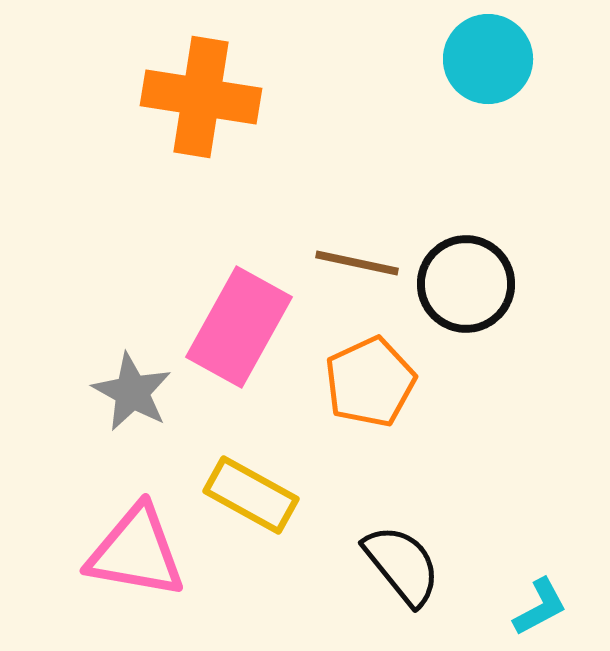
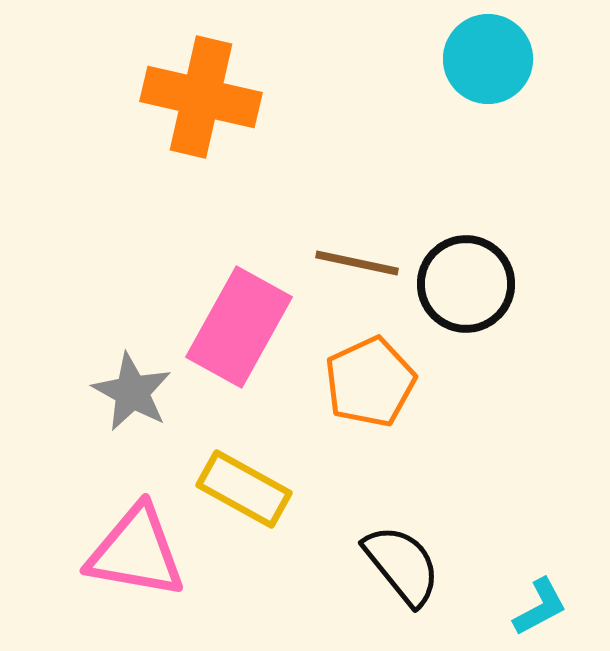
orange cross: rotated 4 degrees clockwise
yellow rectangle: moved 7 px left, 6 px up
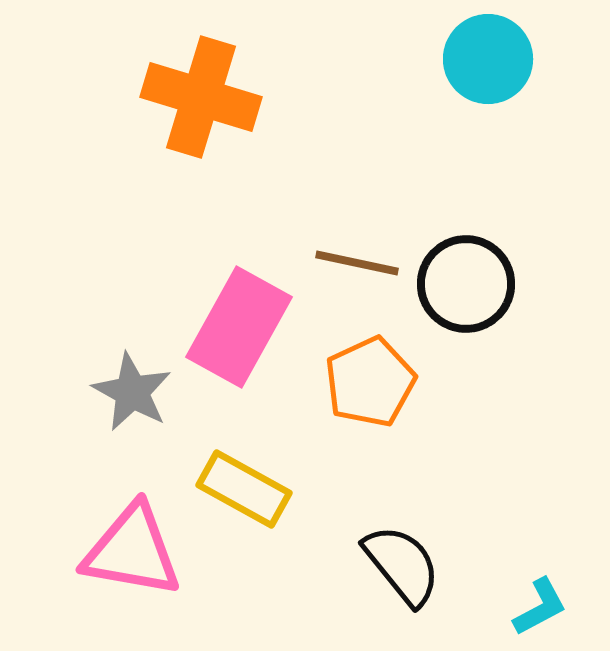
orange cross: rotated 4 degrees clockwise
pink triangle: moved 4 px left, 1 px up
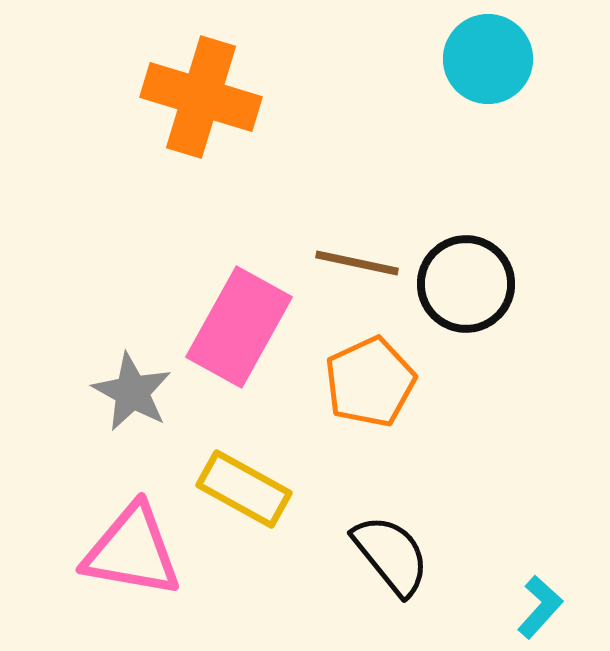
black semicircle: moved 11 px left, 10 px up
cyan L-shape: rotated 20 degrees counterclockwise
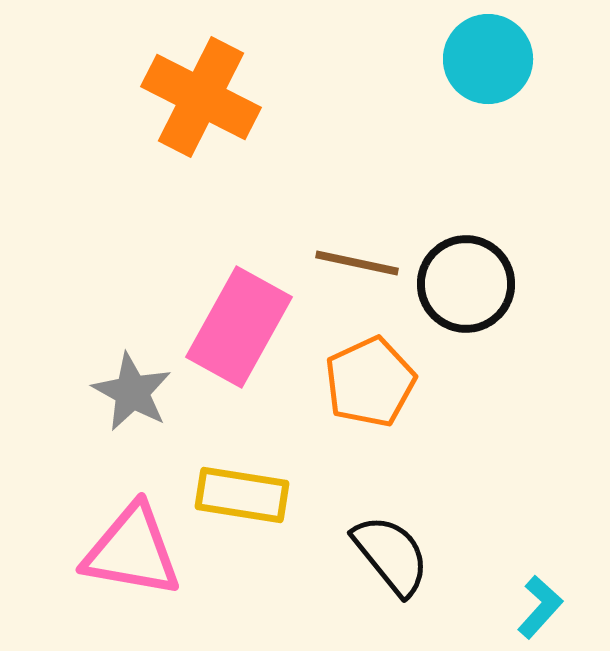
orange cross: rotated 10 degrees clockwise
yellow rectangle: moved 2 px left, 6 px down; rotated 20 degrees counterclockwise
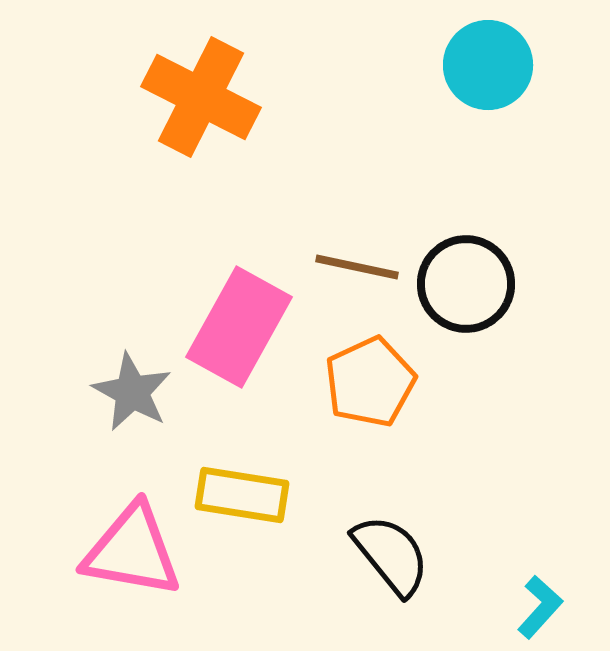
cyan circle: moved 6 px down
brown line: moved 4 px down
